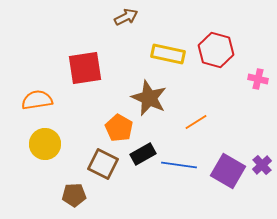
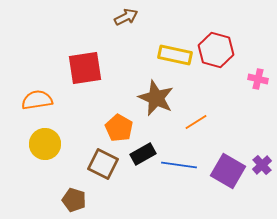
yellow rectangle: moved 7 px right, 1 px down
brown star: moved 7 px right
brown pentagon: moved 5 px down; rotated 20 degrees clockwise
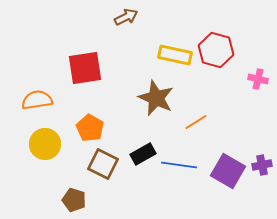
orange pentagon: moved 29 px left
purple cross: rotated 30 degrees clockwise
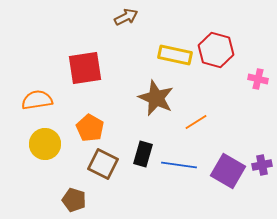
black rectangle: rotated 45 degrees counterclockwise
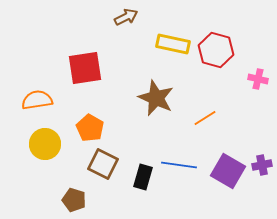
yellow rectangle: moved 2 px left, 11 px up
orange line: moved 9 px right, 4 px up
black rectangle: moved 23 px down
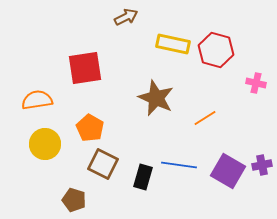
pink cross: moved 2 px left, 4 px down
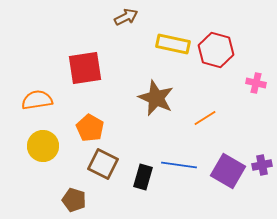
yellow circle: moved 2 px left, 2 px down
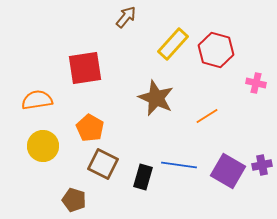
brown arrow: rotated 25 degrees counterclockwise
yellow rectangle: rotated 60 degrees counterclockwise
orange line: moved 2 px right, 2 px up
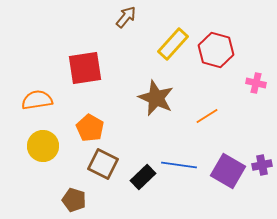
black rectangle: rotated 30 degrees clockwise
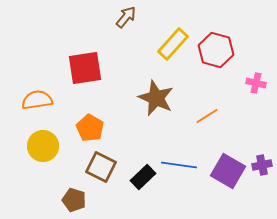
brown square: moved 2 px left, 3 px down
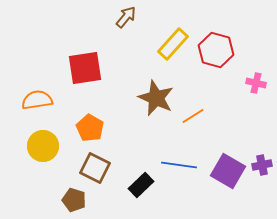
orange line: moved 14 px left
brown square: moved 6 px left, 1 px down
black rectangle: moved 2 px left, 8 px down
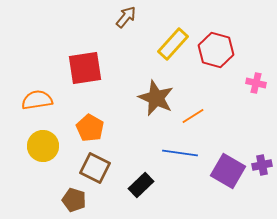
blue line: moved 1 px right, 12 px up
